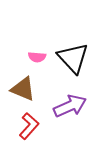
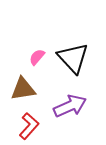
pink semicircle: rotated 126 degrees clockwise
brown triangle: rotated 32 degrees counterclockwise
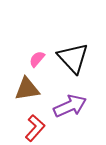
pink semicircle: moved 2 px down
brown triangle: moved 4 px right
red L-shape: moved 6 px right, 2 px down
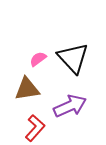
pink semicircle: moved 1 px right; rotated 12 degrees clockwise
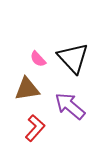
pink semicircle: rotated 96 degrees counterclockwise
purple arrow: rotated 116 degrees counterclockwise
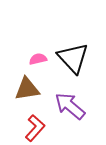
pink semicircle: rotated 120 degrees clockwise
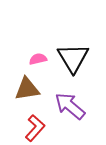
black triangle: rotated 12 degrees clockwise
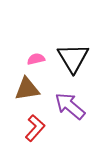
pink semicircle: moved 2 px left
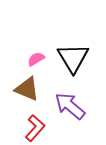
pink semicircle: rotated 18 degrees counterclockwise
brown triangle: rotated 32 degrees clockwise
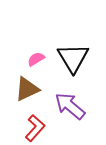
brown triangle: rotated 48 degrees counterclockwise
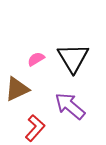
brown triangle: moved 10 px left
